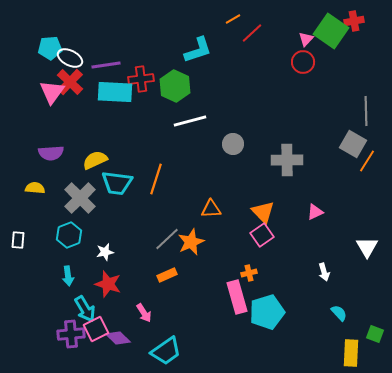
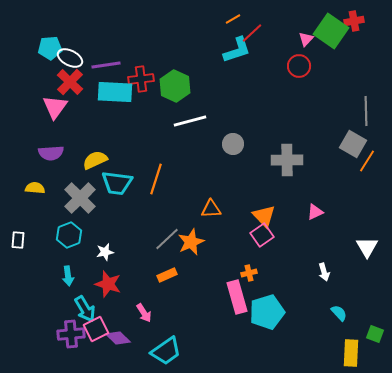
cyan L-shape at (198, 50): moved 39 px right
red circle at (303, 62): moved 4 px left, 4 px down
pink triangle at (52, 92): moved 3 px right, 15 px down
orange triangle at (263, 212): moved 1 px right, 4 px down
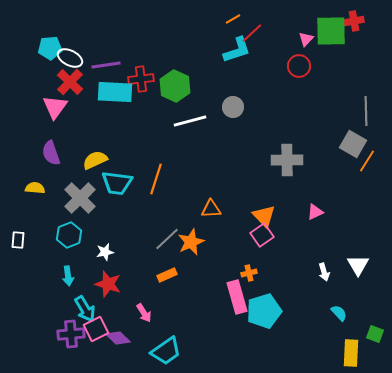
green square at (331, 31): rotated 36 degrees counterclockwise
gray circle at (233, 144): moved 37 px up
purple semicircle at (51, 153): rotated 75 degrees clockwise
white triangle at (367, 247): moved 9 px left, 18 px down
cyan pentagon at (267, 312): moved 3 px left, 1 px up
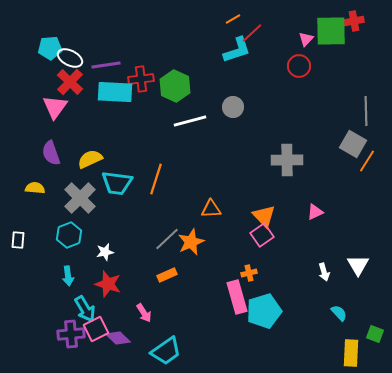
yellow semicircle at (95, 160): moved 5 px left, 1 px up
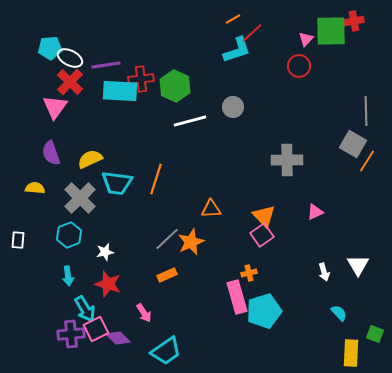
cyan rectangle at (115, 92): moved 5 px right, 1 px up
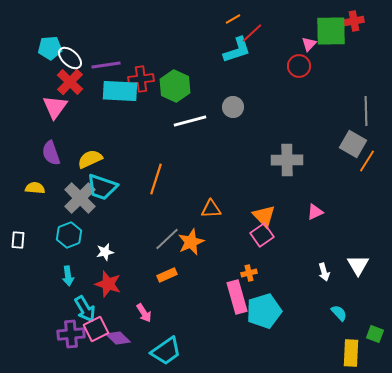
pink triangle at (306, 39): moved 3 px right, 5 px down
white ellipse at (70, 58): rotated 15 degrees clockwise
cyan trapezoid at (117, 183): moved 15 px left, 4 px down; rotated 12 degrees clockwise
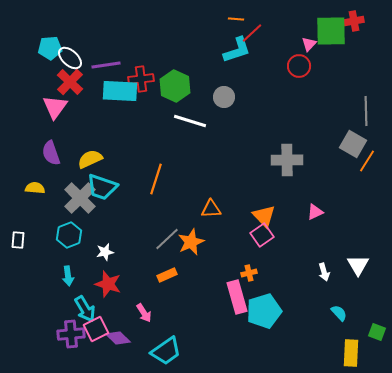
orange line at (233, 19): moved 3 px right; rotated 35 degrees clockwise
gray circle at (233, 107): moved 9 px left, 10 px up
white line at (190, 121): rotated 32 degrees clockwise
green square at (375, 334): moved 2 px right, 2 px up
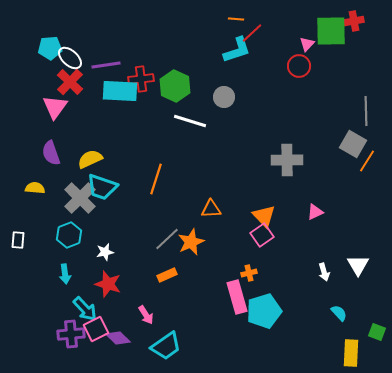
pink triangle at (309, 44): moved 2 px left
cyan arrow at (68, 276): moved 3 px left, 2 px up
cyan arrow at (85, 309): rotated 12 degrees counterclockwise
pink arrow at (144, 313): moved 2 px right, 2 px down
cyan trapezoid at (166, 351): moved 5 px up
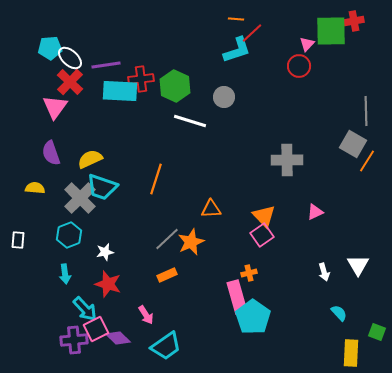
cyan pentagon at (264, 311): moved 11 px left, 6 px down; rotated 20 degrees counterclockwise
purple cross at (71, 334): moved 3 px right, 6 px down
